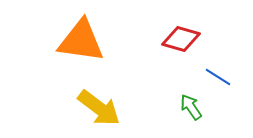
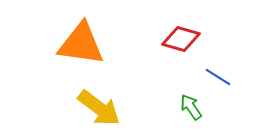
orange triangle: moved 3 px down
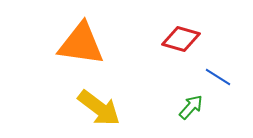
green arrow: rotated 76 degrees clockwise
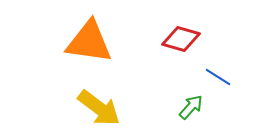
orange triangle: moved 8 px right, 2 px up
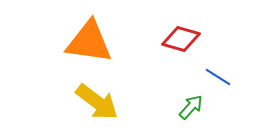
yellow arrow: moved 2 px left, 6 px up
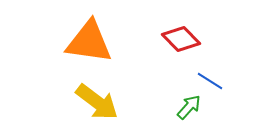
red diamond: rotated 30 degrees clockwise
blue line: moved 8 px left, 4 px down
green arrow: moved 2 px left
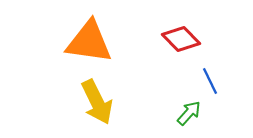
blue line: rotated 32 degrees clockwise
yellow arrow: rotated 27 degrees clockwise
green arrow: moved 6 px down
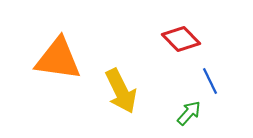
orange triangle: moved 31 px left, 17 px down
yellow arrow: moved 24 px right, 11 px up
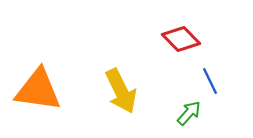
orange triangle: moved 20 px left, 31 px down
